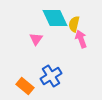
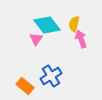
cyan diamond: moved 8 px left, 7 px down; rotated 12 degrees counterclockwise
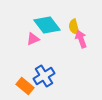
yellow semicircle: moved 3 px down; rotated 28 degrees counterclockwise
pink triangle: moved 3 px left; rotated 32 degrees clockwise
blue cross: moved 7 px left
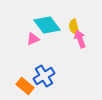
pink arrow: moved 1 px left
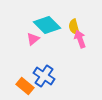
cyan diamond: rotated 8 degrees counterclockwise
pink triangle: rotated 16 degrees counterclockwise
blue cross: rotated 25 degrees counterclockwise
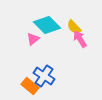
yellow semicircle: rotated 28 degrees counterclockwise
pink arrow: rotated 12 degrees counterclockwise
orange rectangle: moved 5 px right
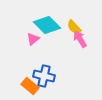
blue cross: rotated 20 degrees counterclockwise
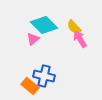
cyan diamond: moved 3 px left
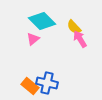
cyan diamond: moved 2 px left, 4 px up
blue cross: moved 3 px right, 7 px down
